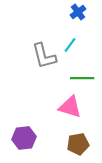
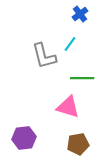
blue cross: moved 2 px right, 2 px down
cyan line: moved 1 px up
pink triangle: moved 2 px left
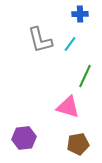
blue cross: rotated 35 degrees clockwise
gray L-shape: moved 4 px left, 16 px up
green line: moved 3 px right, 2 px up; rotated 65 degrees counterclockwise
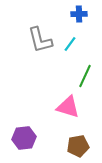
blue cross: moved 1 px left
brown pentagon: moved 2 px down
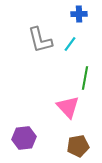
green line: moved 2 px down; rotated 15 degrees counterclockwise
pink triangle: rotated 30 degrees clockwise
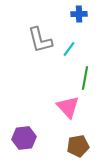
cyan line: moved 1 px left, 5 px down
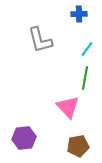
cyan line: moved 18 px right
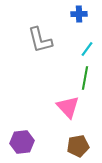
purple hexagon: moved 2 px left, 4 px down
